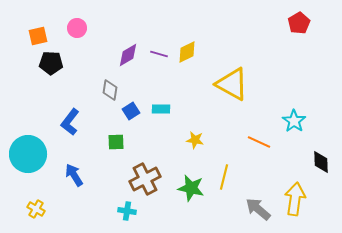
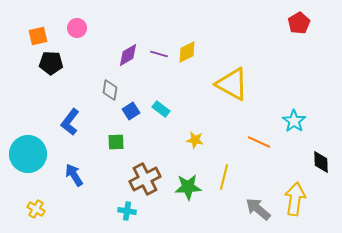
cyan rectangle: rotated 36 degrees clockwise
green star: moved 3 px left, 1 px up; rotated 16 degrees counterclockwise
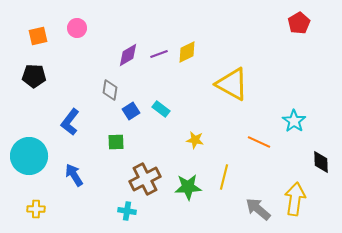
purple line: rotated 36 degrees counterclockwise
black pentagon: moved 17 px left, 13 px down
cyan circle: moved 1 px right, 2 px down
yellow cross: rotated 30 degrees counterclockwise
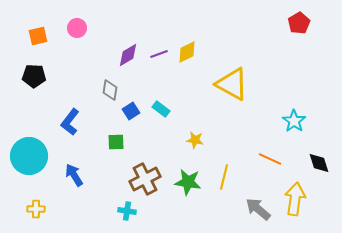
orange line: moved 11 px right, 17 px down
black diamond: moved 2 px left, 1 px down; rotated 15 degrees counterclockwise
green star: moved 5 px up; rotated 12 degrees clockwise
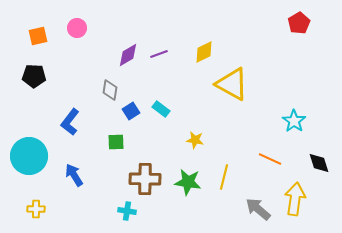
yellow diamond: moved 17 px right
brown cross: rotated 28 degrees clockwise
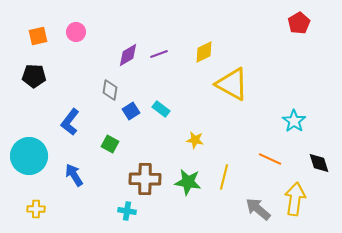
pink circle: moved 1 px left, 4 px down
green square: moved 6 px left, 2 px down; rotated 30 degrees clockwise
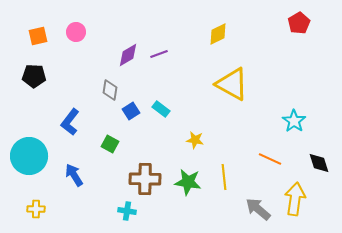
yellow diamond: moved 14 px right, 18 px up
yellow line: rotated 20 degrees counterclockwise
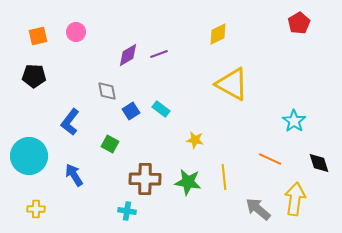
gray diamond: moved 3 px left, 1 px down; rotated 20 degrees counterclockwise
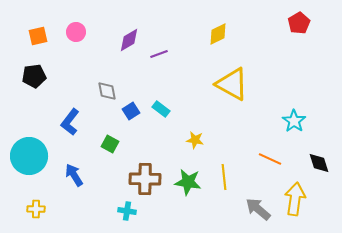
purple diamond: moved 1 px right, 15 px up
black pentagon: rotated 10 degrees counterclockwise
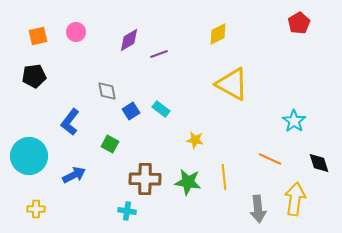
blue arrow: rotated 95 degrees clockwise
gray arrow: rotated 136 degrees counterclockwise
